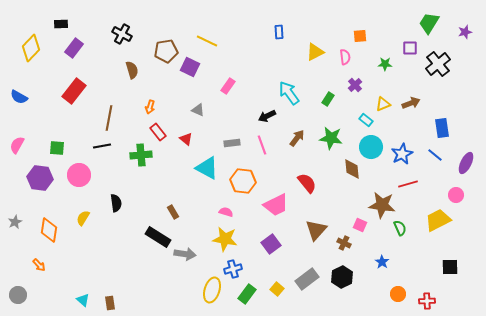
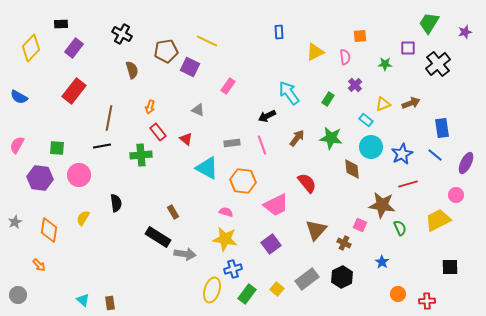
purple square at (410, 48): moved 2 px left
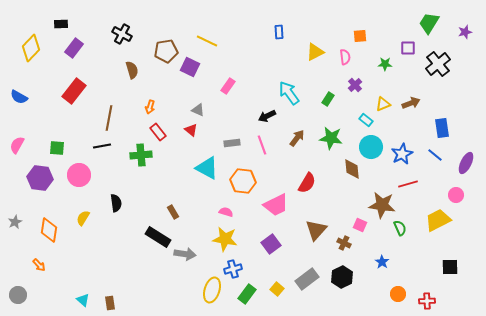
red triangle at (186, 139): moved 5 px right, 9 px up
red semicircle at (307, 183): rotated 70 degrees clockwise
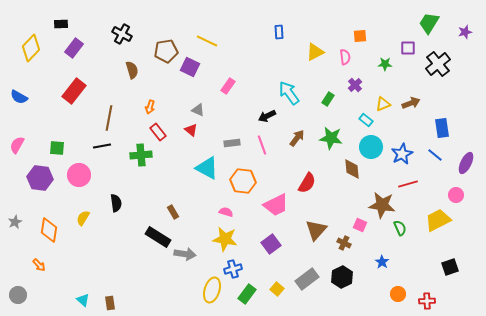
black square at (450, 267): rotated 18 degrees counterclockwise
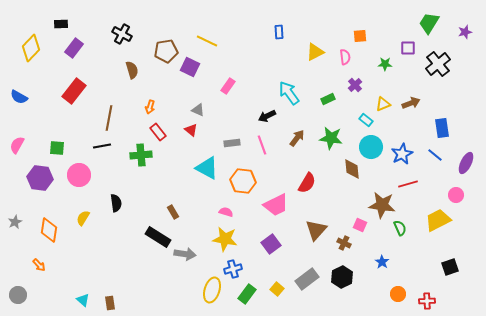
green rectangle at (328, 99): rotated 32 degrees clockwise
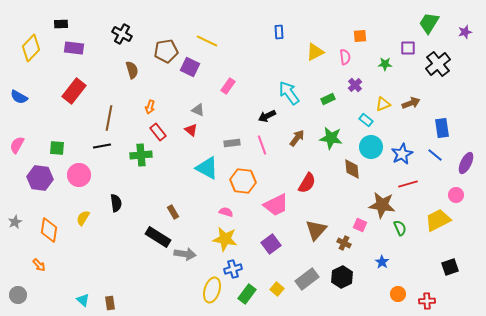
purple rectangle at (74, 48): rotated 60 degrees clockwise
